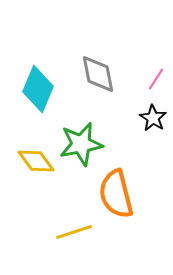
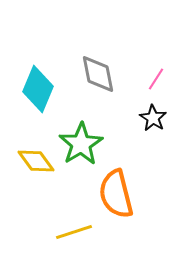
green star: rotated 21 degrees counterclockwise
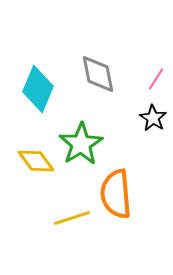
orange semicircle: rotated 9 degrees clockwise
yellow line: moved 2 px left, 14 px up
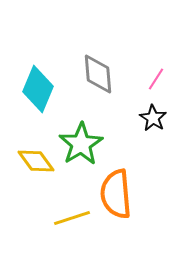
gray diamond: rotated 6 degrees clockwise
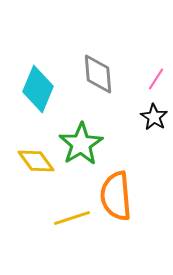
black star: moved 1 px right, 1 px up
orange semicircle: moved 2 px down
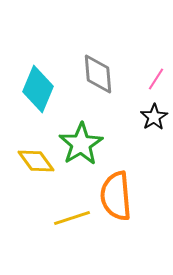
black star: rotated 8 degrees clockwise
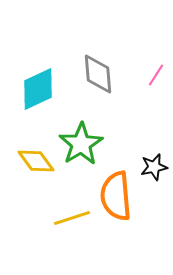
pink line: moved 4 px up
cyan diamond: rotated 42 degrees clockwise
black star: moved 50 px down; rotated 20 degrees clockwise
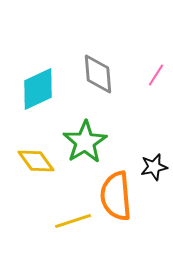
green star: moved 4 px right, 2 px up
yellow line: moved 1 px right, 3 px down
